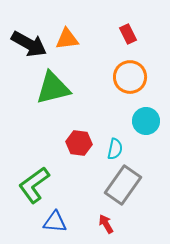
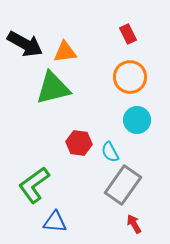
orange triangle: moved 2 px left, 13 px down
black arrow: moved 4 px left
cyan circle: moved 9 px left, 1 px up
cyan semicircle: moved 5 px left, 3 px down; rotated 140 degrees clockwise
red arrow: moved 28 px right
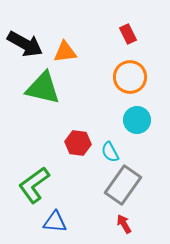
green triangle: moved 10 px left; rotated 27 degrees clockwise
red hexagon: moved 1 px left
red arrow: moved 10 px left
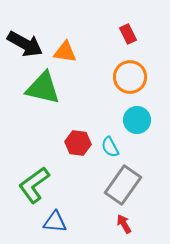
orange triangle: rotated 15 degrees clockwise
cyan semicircle: moved 5 px up
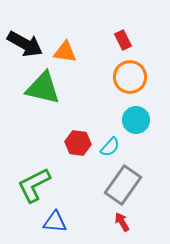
red rectangle: moved 5 px left, 6 px down
cyan circle: moved 1 px left
cyan semicircle: rotated 110 degrees counterclockwise
green L-shape: rotated 9 degrees clockwise
red arrow: moved 2 px left, 2 px up
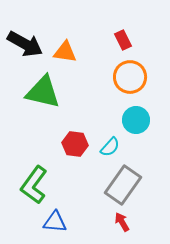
green triangle: moved 4 px down
red hexagon: moved 3 px left, 1 px down
green L-shape: rotated 27 degrees counterclockwise
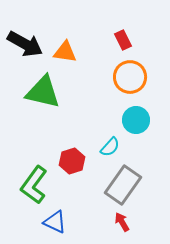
red hexagon: moved 3 px left, 17 px down; rotated 25 degrees counterclockwise
blue triangle: rotated 20 degrees clockwise
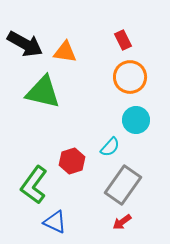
red arrow: rotated 96 degrees counterclockwise
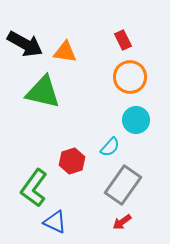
green L-shape: moved 3 px down
